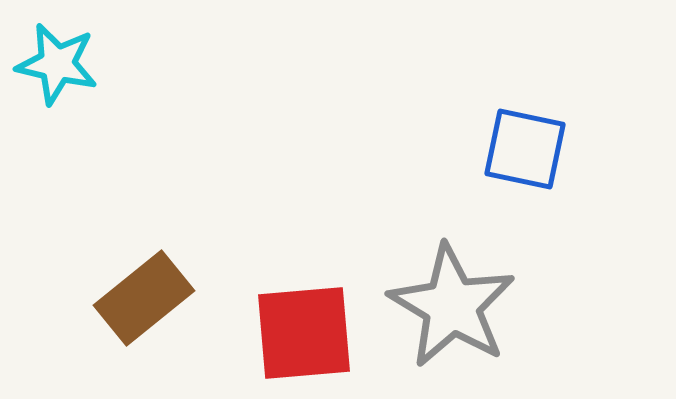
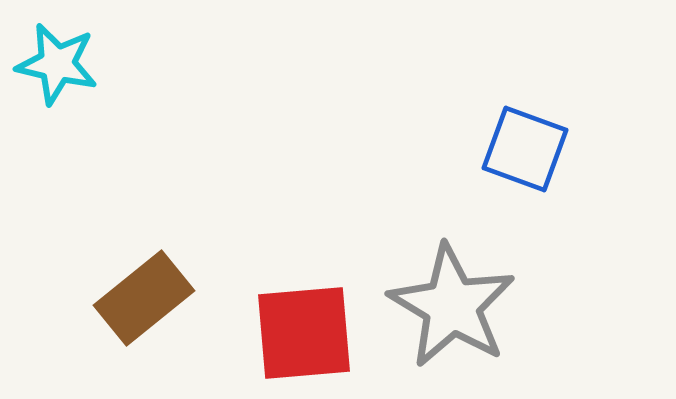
blue square: rotated 8 degrees clockwise
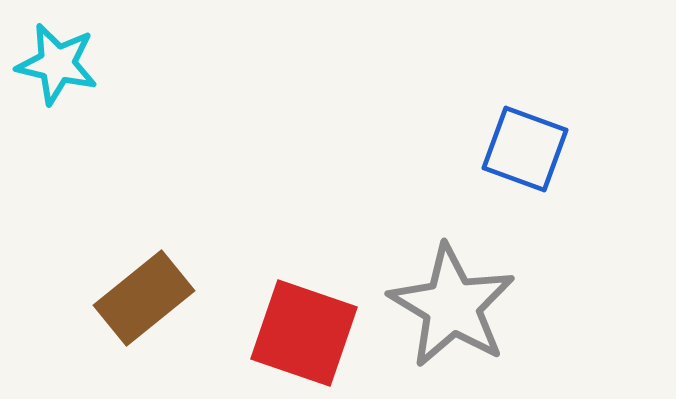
red square: rotated 24 degrees clockwise
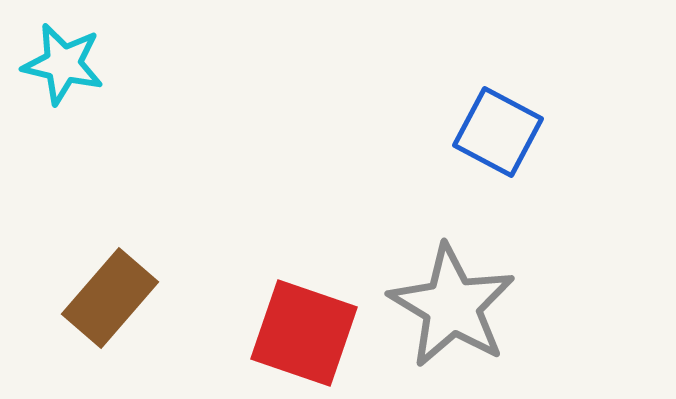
cyan star: moved 6 px right
blue square: moved 27 px left, 17 px up; rotated 8 degrees clockwise
brown rectangle: moved 34 px left; rotated 10 degrees counterclockwise
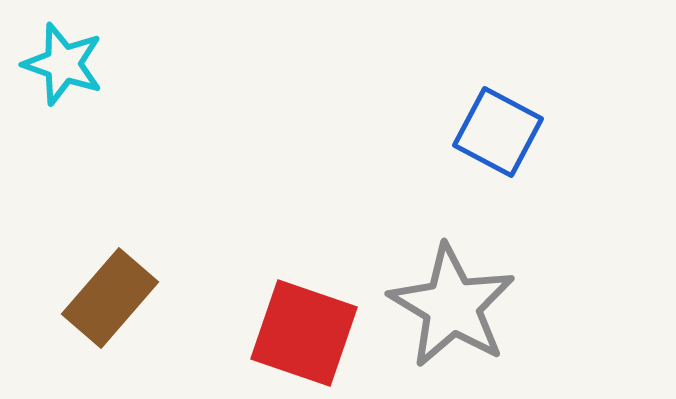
cyan star: rotated 6 degrees clockwise
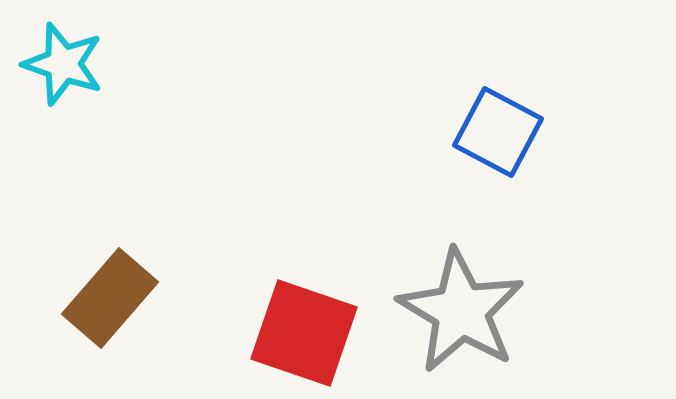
gray star: moved 9 px right, 5 px down
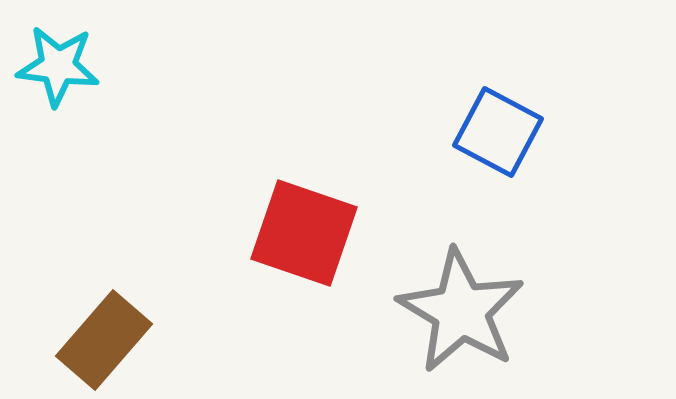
cyan star: moved 5 px left, 2 px down; rotated 12 degrees counterclockwise
brown rectangle: moved 6 px left, 42 px down
red square: moved 100 px up
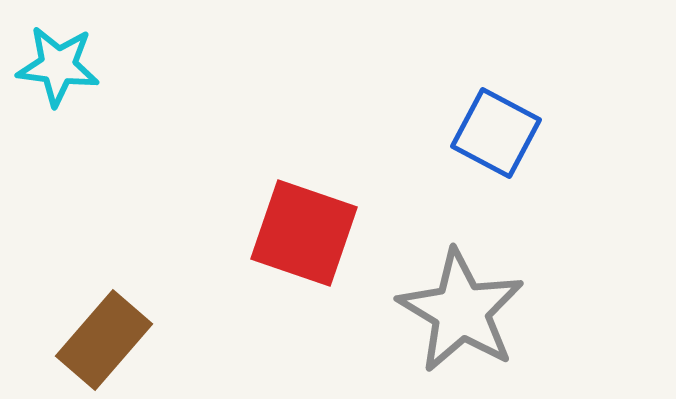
blue square: moved 2 px left, 1 px down
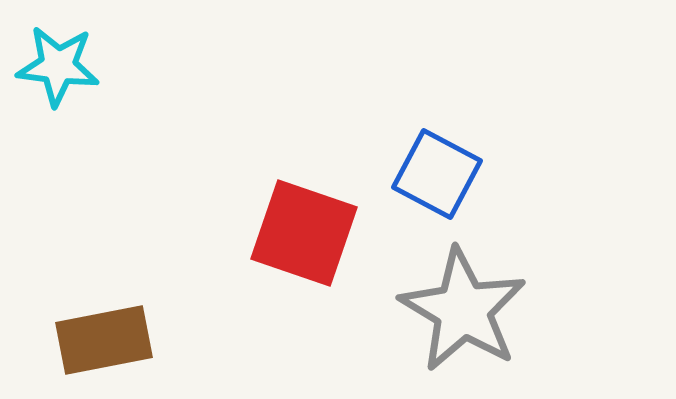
blue square: moved 59 px left, 41 px down
gray star: moved 2 px right, 1 px up
brown rectangle: rotated 38 degrees clockwise
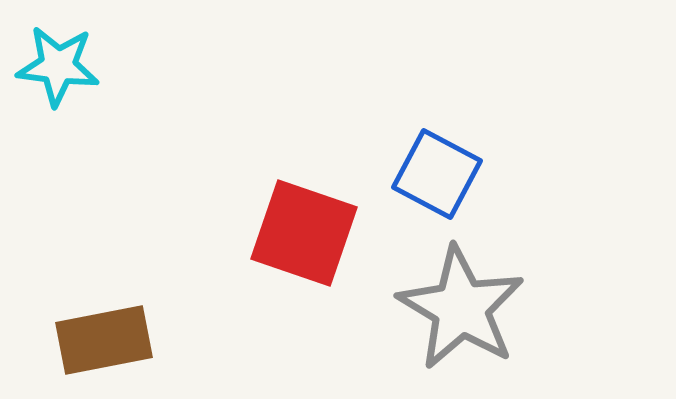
gray star: moved 2 px left, 2 px up
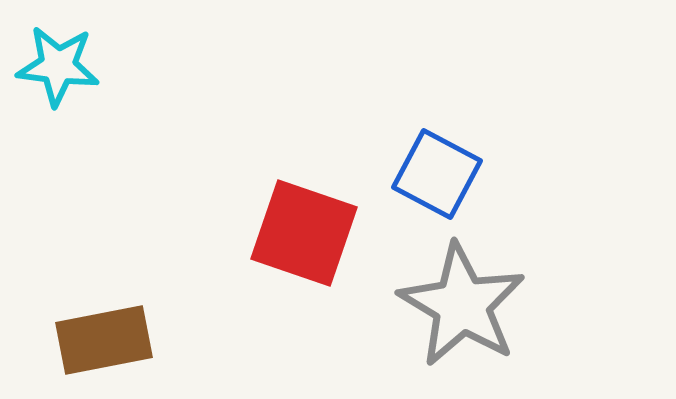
gray star: moved 1 px right, 3 px up
